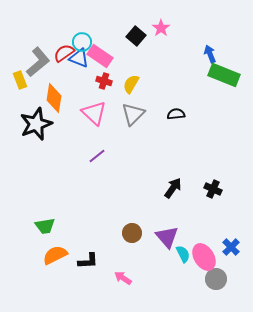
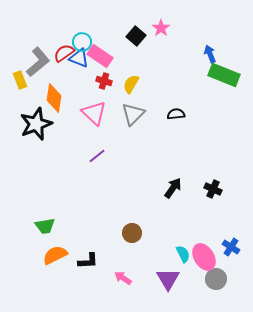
purple triangle: moved 1 px right, 42 px down; rotated 10 degrees clockwise
blue cross: rotated 12 degrees counterclockwise
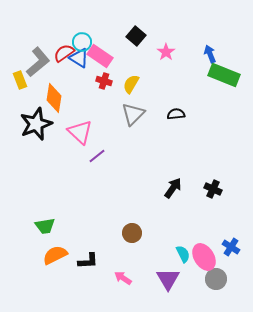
pink star: moved 5 px right, 24 px down
blue triangle: rotated 10 degrees clockwise
pink triangle: moved 14 px left, 19 px down
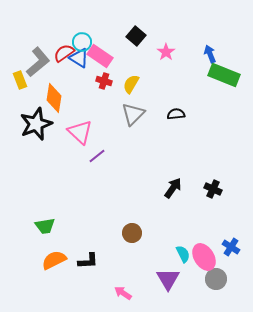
orange semicircle: moved 1 px left, 5 px down
pink arrow: moved 15 px down
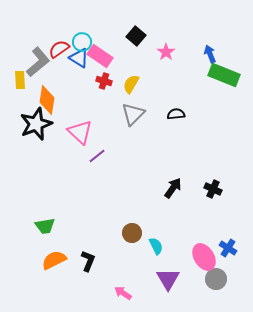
red semicircle: moved 5 px left, 4 px up
yellow rectangle: rotated 18 degrees clockwise
orange diamond: moved 7 px left, 2 px down
blue cross: moved 3 px left, 1 px down
cyan semicircle: moved 27 px left, 8 px up
black L-shape: rotated 65 degrees counterclockwise
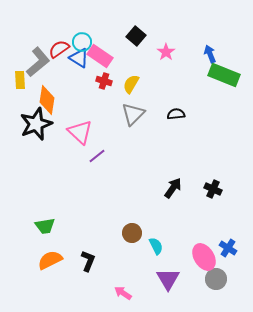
orange semicircle: moved 4 px left
